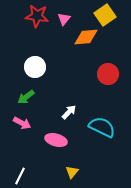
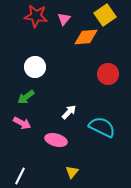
red star: moved 1 px left
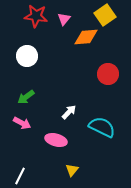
white circle: moved 8 px left, 11 px up
yellow triangle: moved 2 px up
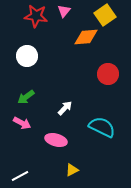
pink triangle: moved 8 px up
white arrow: moved 4 px left, 4 px up
yellow triangle: rotated 24 degrees clockwise
white line: rotated 36 degrees clockwise
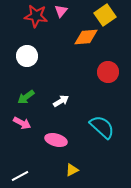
pink triangle: moved 3 px left
red circle: moved 2 px up
white arrow: moved 4 px left, 7 px up; rotated 14 degrees clockwise
cyan semicircle: rotated 16 degrees clockwise
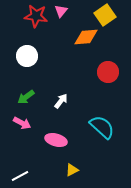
white arrow: rotated 21 degrees counterclockwise
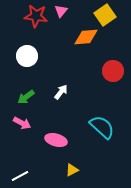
red circle: moved 5 px right, 1 px up
white arrow: moved 9 px up
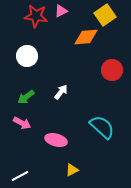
pink triangle: rotated 24 degrees clockwise
red circle: moved 1 px left, 1 px up
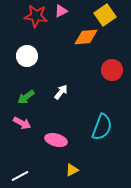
cyan semicircle: rotated 68 degrees clockwise
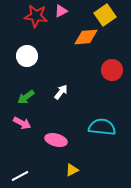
cyan semicircle: rotated 104 degrees counterclockwise
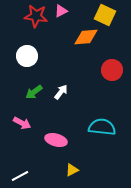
yellow square: rotated 30 degrees counterclockwise
green arrow: moved 8 px right, 5 px up
